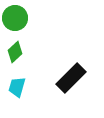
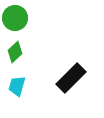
cyan trapezoid: moved 1 px up
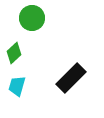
green circle: moved 17 px right
green diamond: moved 1 px left, 1 px down
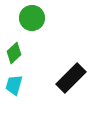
cyan trapezoid: moved 3 px left, 1 px up
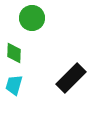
green diamond: rotated 45 degrees counterclockwise
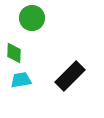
black rectangle: moved 1 px left, 2 px up
cyan trapezoid: moved 7 px right, 5 px up; rotated 65 degrees clockwise
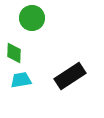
black rectangle: rotated 12 degrees clockwise
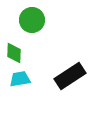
green circle: moved 2 px down
cyan trapezoid: moved 1 px left, 1 px up
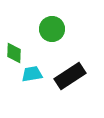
green circle: moved 20 px right, 9 px down
cyan trapezoid: moved 12 px right, 5 px up
